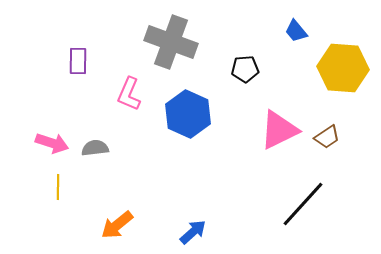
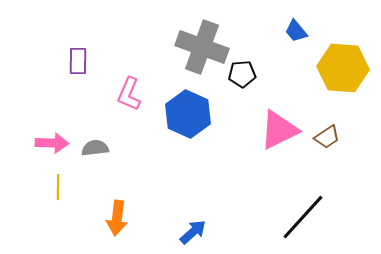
gray cross: moved 31 px right, 5 px down
black pentagon: moved 3 px left, 5 px down
pink arrow: rotated 16 degrees counterclockwise
black line: moved 13 px down
orange arrow: moved 7 px up; rotated 44 degrees counterclockwise
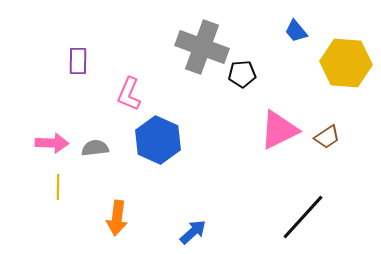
yellow hexagon: moved 3 px right, 5 px up
blue hexagon: moved 30 px left, 26 px down
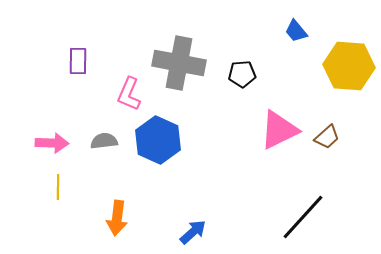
gray cross: moved 23 px left, 16 px down; rotated 9 degrees counterclockwise
yellow hexagon: moved 3 px right, 3 px down
brown trapezoid: rotated 8 degrees counterclockwise
gray semicircle: moved 9 px right, 7 px up
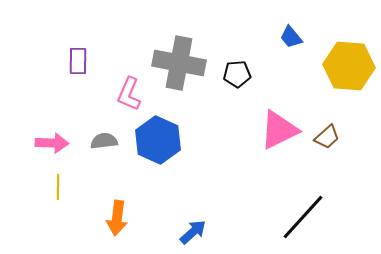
blue trapezoid: moved 5 px left, 6 px down
black pentagon: moved 5 px left
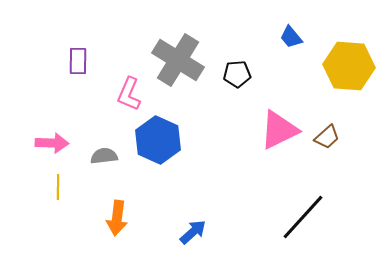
gray cross: moved 1 px left, 3 px up; rotated 21 degrees clockwise
gray semicircle: moved 15 px down
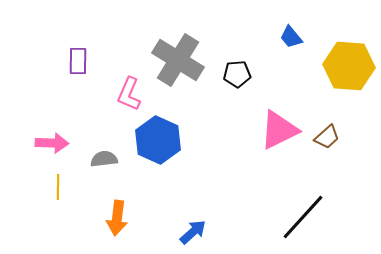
gray semicircle: moved 3 px down
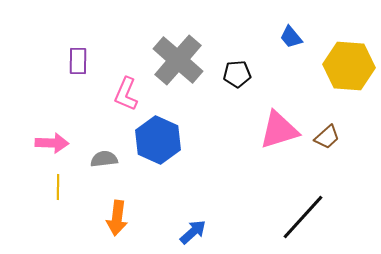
gray cross: rotated 9 degrees clockwise
pink L-shape: moved 3 px left
pink triangle: rotated 9 degrees clockwise
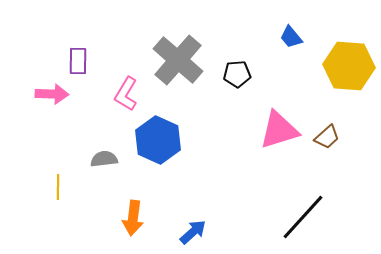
pink L-shape: rotated 8 degrees clockwise
pink arrow: moved 49 px up
orange arrow: moved 16 px right
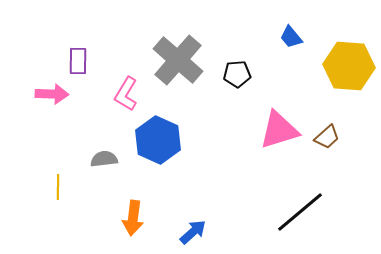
black line: moved 3 px left, 5 px up; rotated 8 degrees clockwise
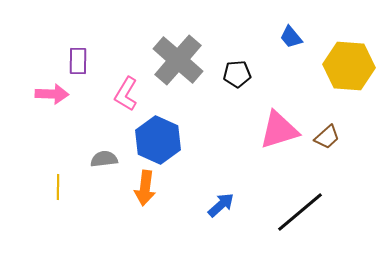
orange arrow: moved 12 px right, 30 px up
blue arrow: moved 28 px right, 27 px up
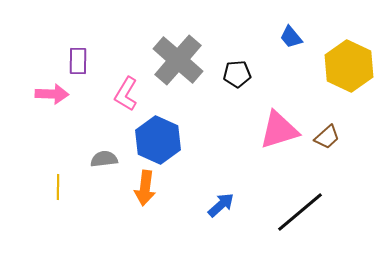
yellow hexagon: rotated 21 degrees clockwise
